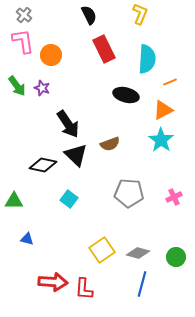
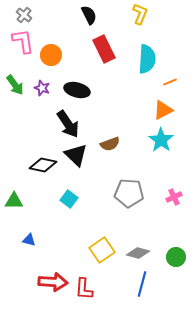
green arrow: moved 2 px left, 1 px up
black ellipse: moved 49 px left, 5 px up
blue triangle: moved 2 px right, 1 px down
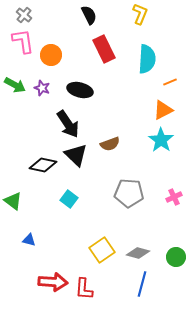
green arrow: rotated 25 degrees counterclockwise
black ellipse: moved 3 px right
green triangle: moved 1 px left; rotated 36 degrees clockwise
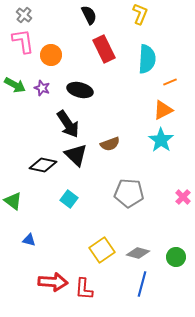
pink cross: moved 9 px right; rotated 21 degrees counterclockwise
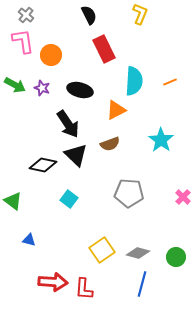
gray cross: moved 2 px right
cyan semicircle: moved 13 px left, 22 px down
orange triangle: moved 47 px left
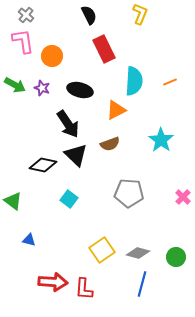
orange circle: moved 1 px right, 1 px down
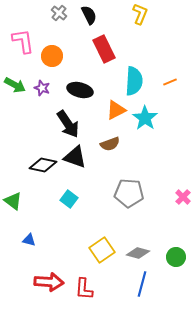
gray cross: moved 33 px right, 2 px up
cyan star: moved 16 px left, 22 px up
black triangle: moved 1 px left, 2 px down; rotated 25 degrees counterclockwise
red arrow: moved 4 px left
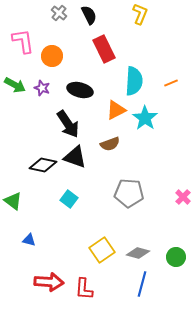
orange line: moved 1 px right, 1 px down
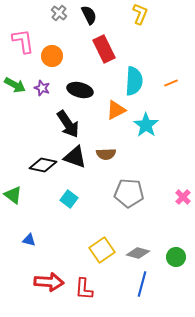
cyan star: moved 1 px right, 7 px down
brown semicircle: moved 4 px left, 10 px down; rotated 18 degrees clockwise
green triangle: moved 6 px up
